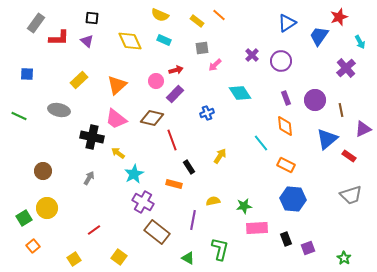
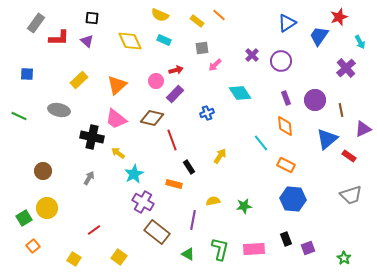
pink rectangle at (257, 228): moved 3 px left, 21 px down
green triangle at (188, 258): moved 4 px up
yellow square at (74, 259): rotated 24 degrees counterclockwise
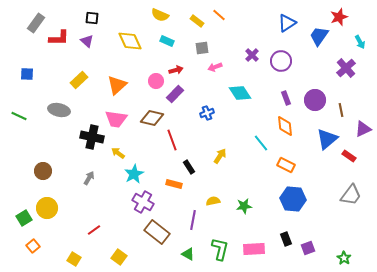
cyan rectangle at (164, 40): moved 3 px right, 1 px down
pink arrow at (215, 65): moved 2 px down; rotated 24 degrees clockwise
pink trapezoid at (116, 119): rotated 30 degrees counterclockwise
gray trapezoid at (351, 195): rotated 35 degrees counterclockwise
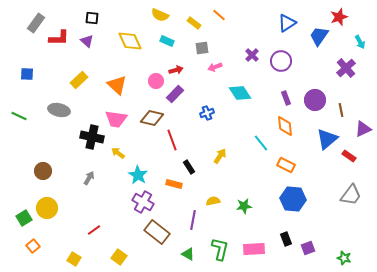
yellow rectangle at (197, 21): moved 3 px left, 2 px down
orange triangle at (117, 85): rotated 35 degrees counterclockwise
cyan star at (134, 174): moved 4 px right, 1 px down; rotated 12 degrees counterclockwise
green star at (344, 258): rotated 16 degrees counterclockwise
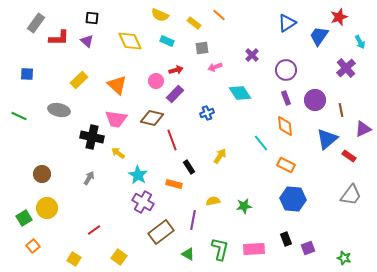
purple circle at (281, 61): moved 5 px right, 9 px down
brown circle at (43, 171): moved 1 px left, 3 px down
brown rectangle at (157, 232): moved 4 px right; rotated 75 degrees counterclockwise
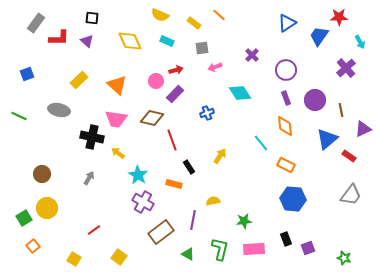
red star at (339, 17): rotated 18 degrees clockwise
blue square at (27, 74): rotated 24 degrees counterclockwise
green star at (244, 206): moved 15 px down
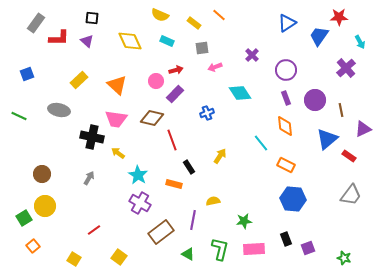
purple cross at (143, 202): moved 3 px left, 1 px down
yellow circle at (47, 208): moved 2 px left, 2 px up
